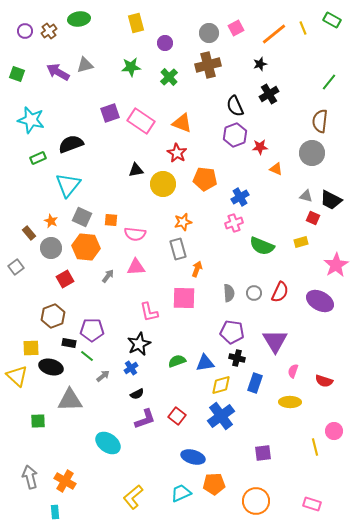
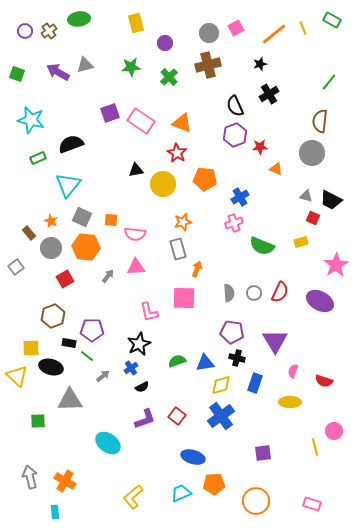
black semicircle at (137, 394): moved 5 px right, 7 px up
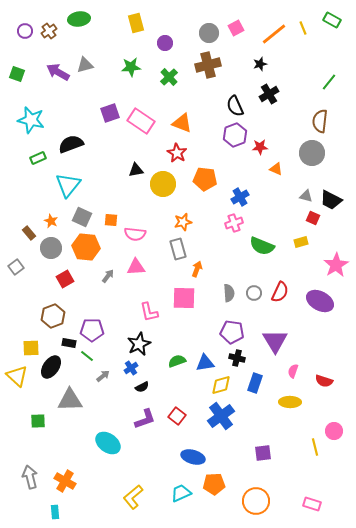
black ellipse at (51, 367): rotated 70 degrees counterclockwise
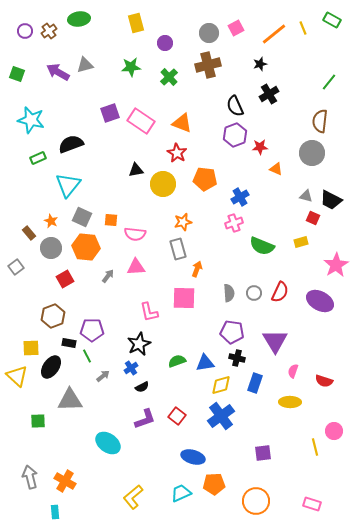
green line at (87, 356): rotated 24 degrees clockwise
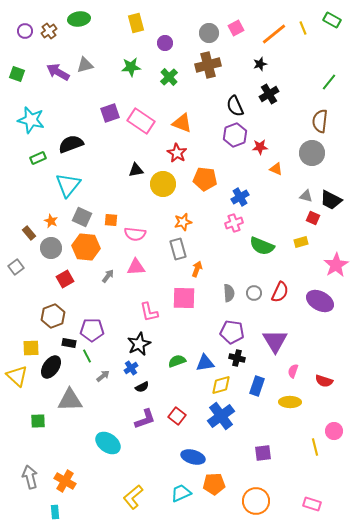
blue rectangle at (255, 383): moved 2 px right, 3 px down
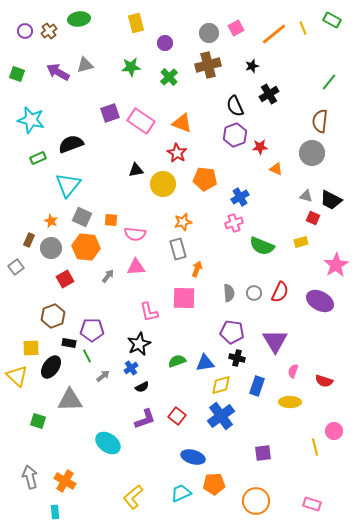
black star at (260, 64): moved 8 px left, 2 px down
brown rectangle at (29, 233): moved 7 px down; rotated 64 degrees clockwise
green square at (38, 421): rotated 21 degrees clockwise
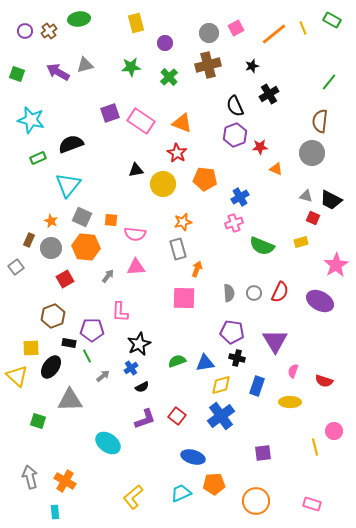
pink L-shape at (149, 312): moved 29 px left; rotated 15 degrees clockwise
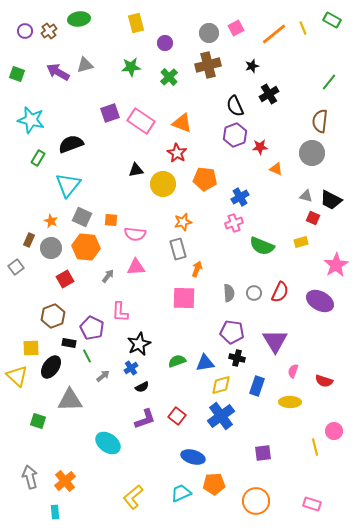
green rectangle at (38, 158): rotated 35 degrees counterclockwise
purple pentagon at (92, 330): moved 2 px up; rotated 25 degrees clockwise
orange cross at (65, 481): rotated 20 degrees clockwise
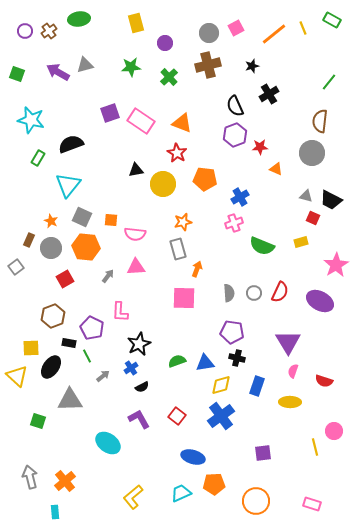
purple triangle at (275, 341): moved 13 px right, 1 px down
purple L-shape at (145, 419): moved 6 px left; rotated 100 degrees counterclockwise
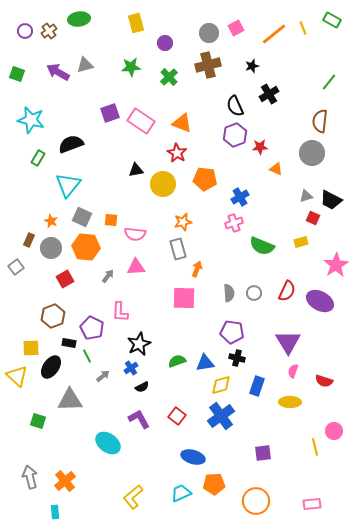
gray triangle at (306, 196): rotated 32 degrees counterclockwise
red semicircle at (280, 292): moved 7 px right, 1 px up
pink rectangle at (312, 504): rotated 24 degrees counterclockwise
